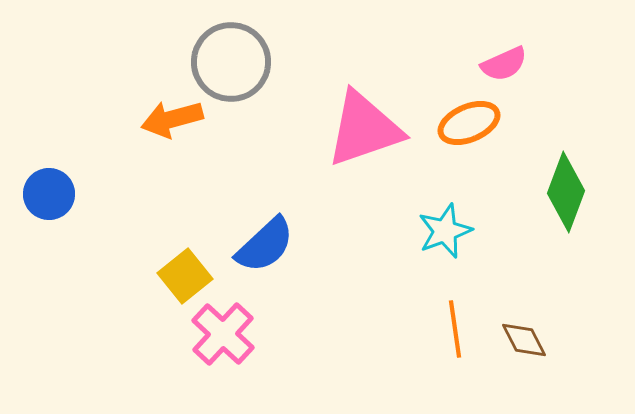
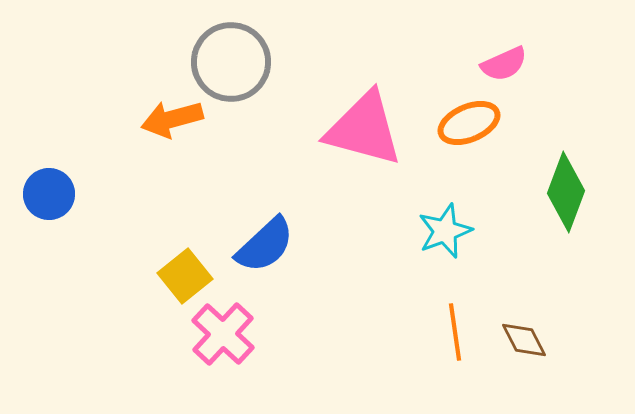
pink triangle: rotated 34 degrees clockwise
orange line: moved 3 px down
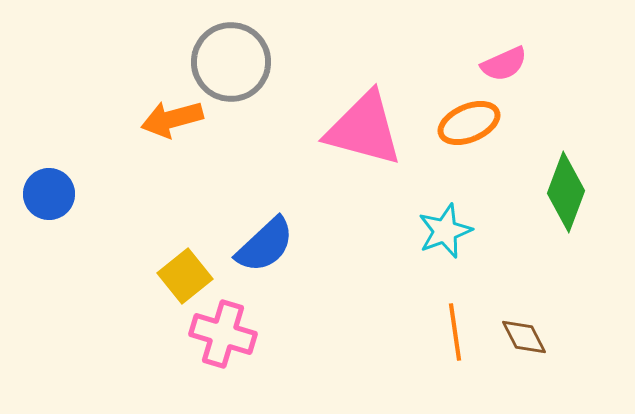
pink cross: rotated 26 degrees counterclockwise
brown diamond: moved 3 px up
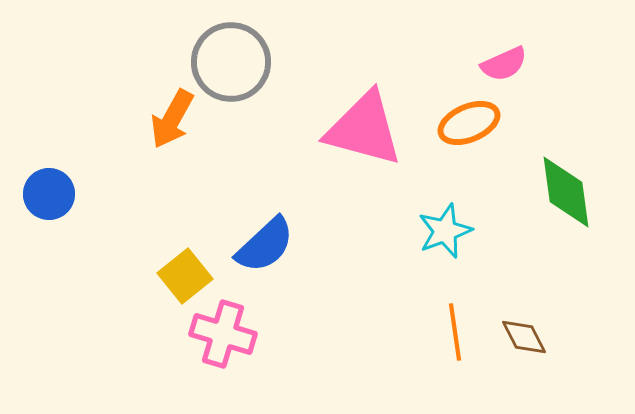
orange arrow: rotated 46 degrees counterclockwise
green diamond: rotated 28 degrees counterclockwise
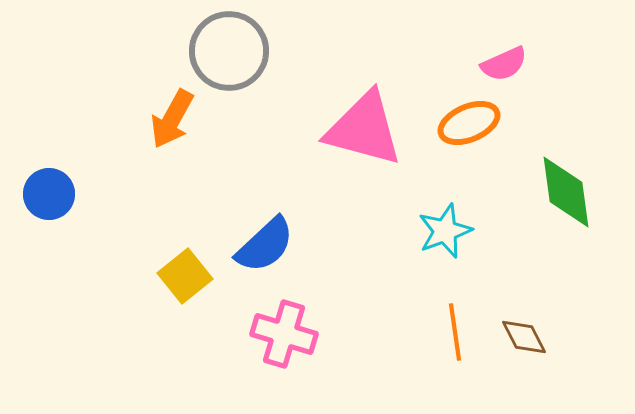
gray circle: moved 2 px left, 11 px up
pink cross: moved 61 px right
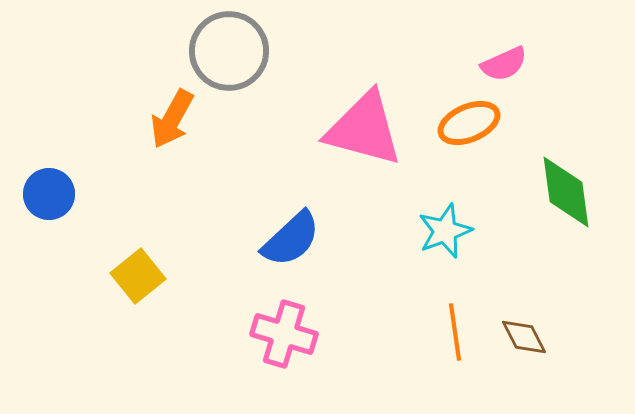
blue semicircle: moved 26 px right, 6 px up
yellow square: moved 47 px left
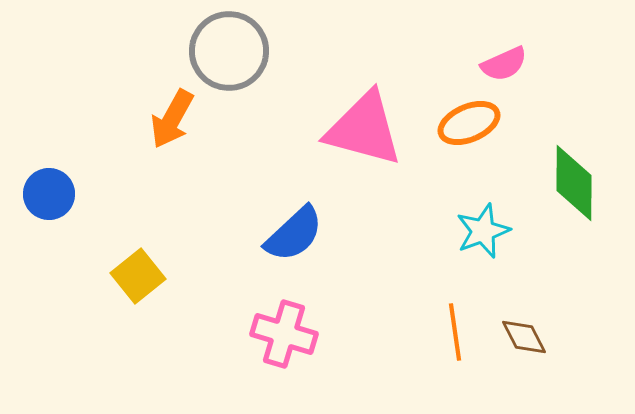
green diamond: moved 8 px right, 9 px up; rotated 8 degrees clockwise
cyan star: moved 38 px right
blue semicircle: moved 3 px right, 5 px up
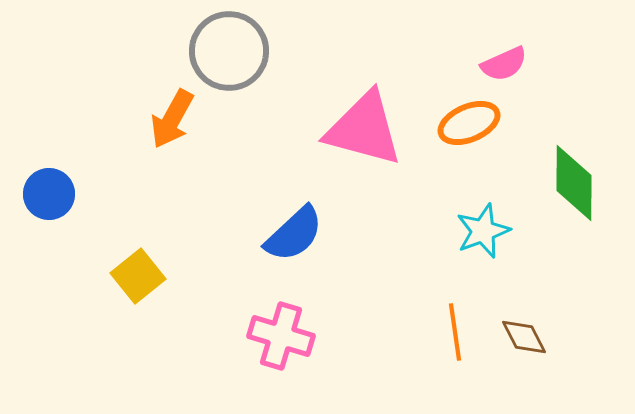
pink cross: moved 3 px left, 2 px down
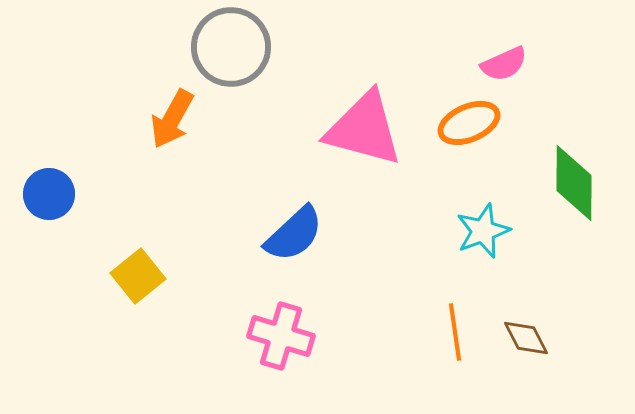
gray circle: moved 2 px right, 4 px up
brown diamond: moved 2 px right, 1 px down
